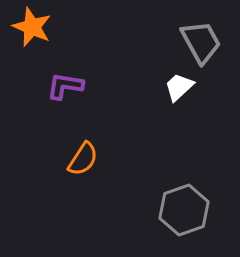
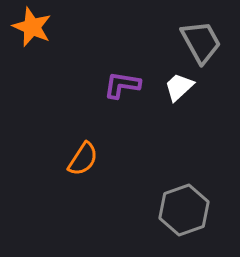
purple L-shape: moved 57 px right, 1 px up
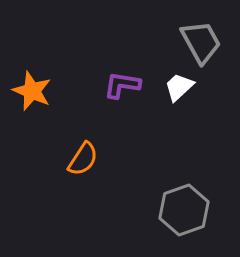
orange star: moved 64 px down
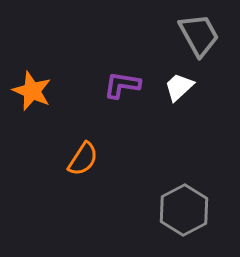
gray trapezoid: moved 2 px left, 7 px up
gray hexagon: rotated 9 degrees counterclockwise
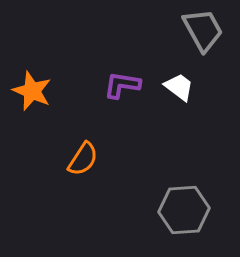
gray trapezoid: moved 4 px right, 5 px up
white trapezoid: rotated 80 degrees clockwise
gray hexagon: rotated 24 degrees clockwise
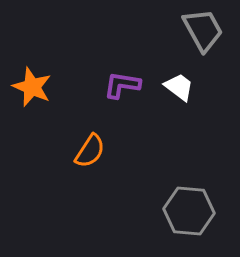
orange star: moved 4 px up
orange semicircle: moved 7 px right, 8 px up
gray hexagon: moved 5 px right, 1 px down; rotated 9 degrees clockwise
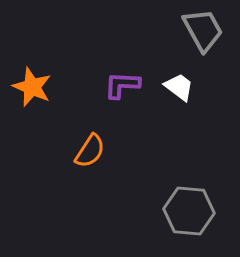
purple L-shape: rotated 6 degrees counterclockwise
